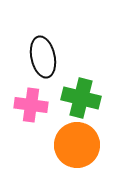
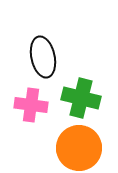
orange circle: moved 2 px right, 3 px down
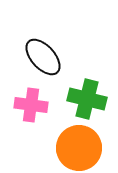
black ellipse: rotated 30 degrees counterclockwise
green cross: moved 6 px right, 1 px down
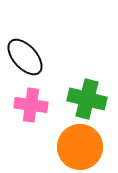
black ellipse: moved 18 px left
orange circle: moved 1 px right, 1 px up
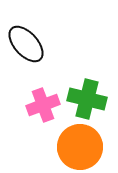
black ellipse: moved 1 px right, 13 px up
pink cross: moved 12 px right; rotated 28 degrees counterclockwise
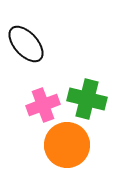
orange circle: moved 13 px left, 2 px up
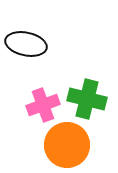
black ellipse: rotated 36 degrees counterclockwise
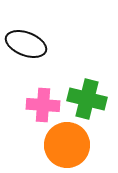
black ellipse: rotated 9 degrees clockwise
pink cross: rotated 24 degrees clockwise
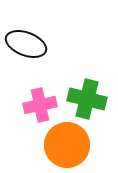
pink cross: moved 3 px left; rotated 16 degrees counterclockwise
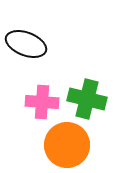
pink cross: moved 2 px right, 3 px up; rotated 16 degrees clockwise
